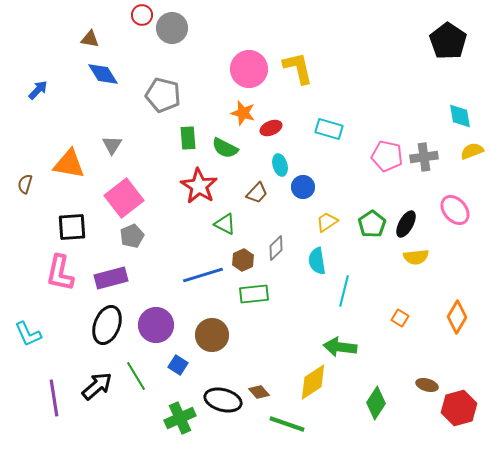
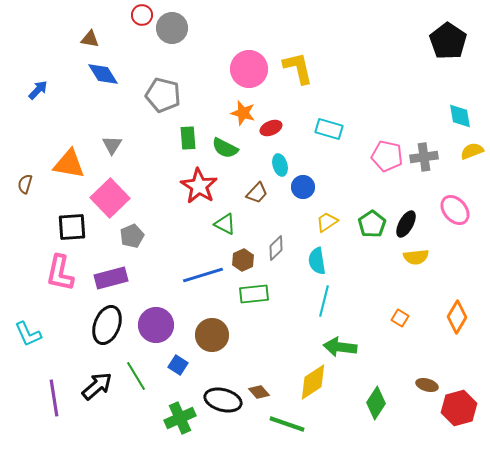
pink square at (124, 198): moved 14 px left; rotated 6 degrees counterclockwise
cyan line at (344, 291): moved 20 px left, 10 px down
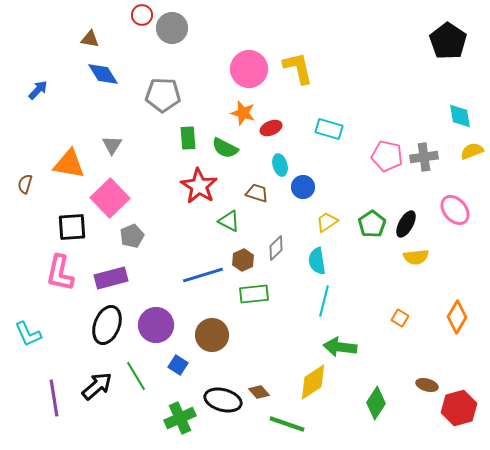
gray pentagon at (163, 95): rotated 12 degrees counterclockwise
brown trapezoid at (257, 193): rotated 115 degrees counterclockwise
green triangle at (225, 224): moved 4 px right, 3 px up
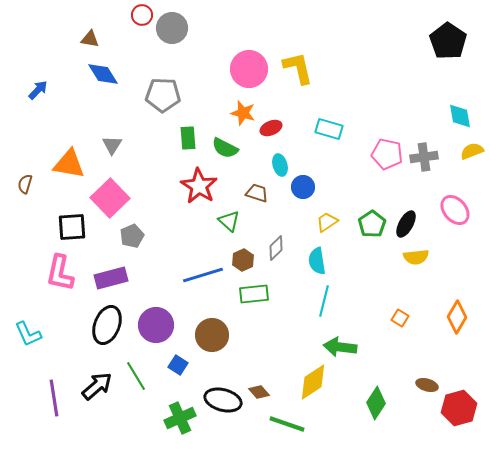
pink pentagon at (387, 156): moved 2 px up
green triangle at (229, 221): rotated 15 degrees clockwise
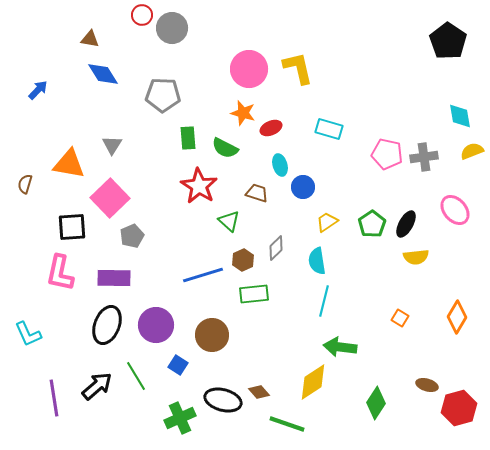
purple rectangle at (111, 278): moved 3 px right; rotated 16 degrees clockwise
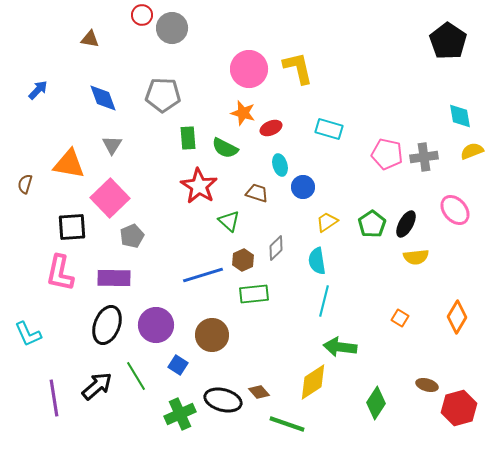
blue diamond at (103, 74): moved 24 px down; rotated 12 degrees clockwise
green cross at (180, 418): moved 4 px up
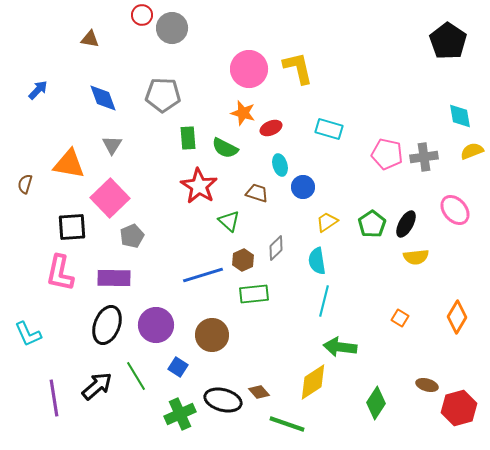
blue square at (178, 365): moved 2 px down
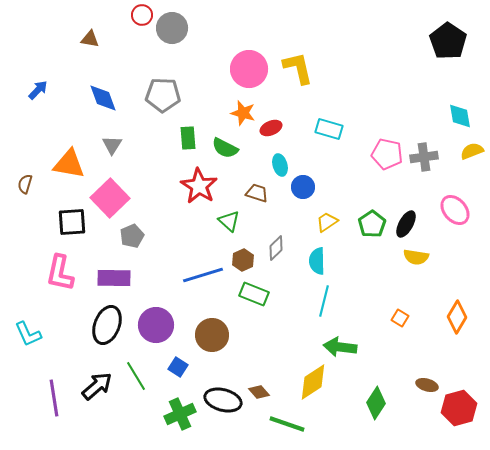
black square at (72, 227): moved 5 px up
yellow semicircle at (416, 257): rotated 15 degrees clockwise
cyan semicircle at (317, 261): rotated 8 degrees clockwise
green rectangle at (254, 294): rotated 28 degrees clockwise
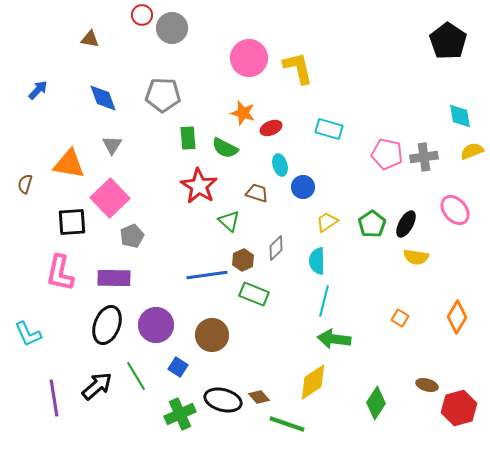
pink circle at (249, 69): moved 11 px up
blue line at (203, 275): moved 4 px right; rotated 9 degrees clockwise
green arrow at (340, 347): moved 6 px left, 8 px up
brown diamond at (259, 392): moved 5 px down
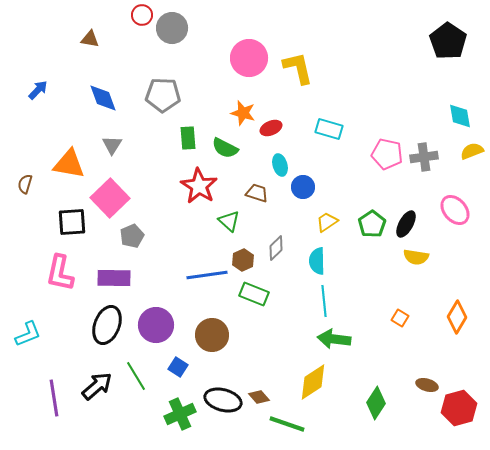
cyan line at (324, 301): rotated 20 degrees counterclockwise
cyan L-shape at (28, 334): rotated 88 degrees counterclockwise
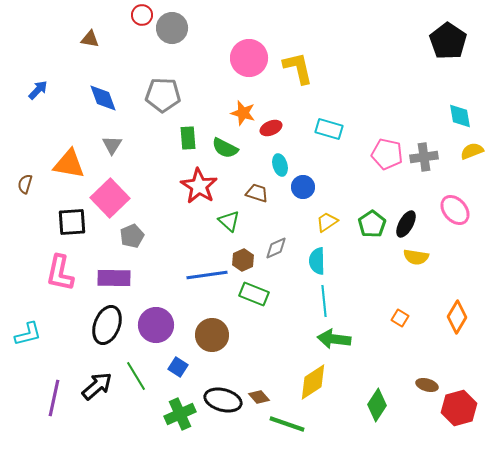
gray diamond at (276, 248): rotated 20 degrees clockwise
cyan L-shape at (28, 334): rotated 8 degrees clockwise
purple line at (54, 398): rotated 21 degrees clockwise
green diamond at (376, 403): moved 1 px right, 2 px down
